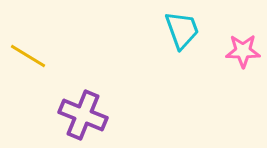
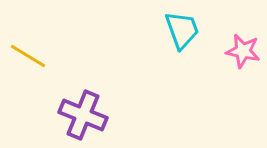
pink star: rotated 12 degrees clockwise
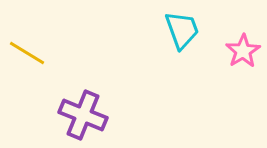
pink star: rotated 28 degrees clockwise
yellow line: moved 1 px left, 3 px up
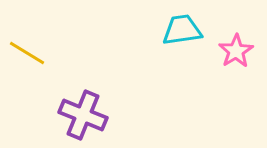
cyan trapezoid: rotated 78 degrees counterclockwise
pink star: moved 7 px left
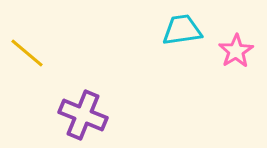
yellow line: rotated 9 degrees clockwise
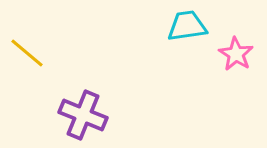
cyan trapezoid: moved 5 px right, 4 px up
pink star: moved 3 px down; rotated 8 degrees counterclockwise
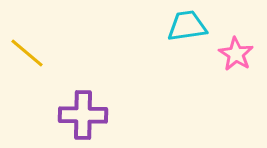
purple cross: rotated 21 degrees counterclockwise
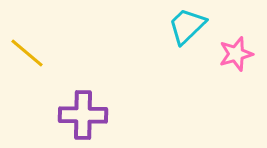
cyan trapezoid: rotated 36 degrees counterclockwise
pink star: rotated 24 degrees clockwise
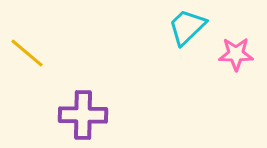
cyan trapezoid: moved 1 px down
pink star: rotated 16 degrees clockwise
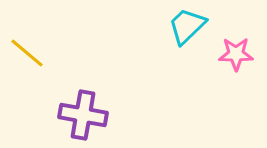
cyan trapezoid: moved 1 px up
purple cross: rotated 9 degrees clockwise
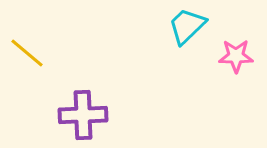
pink star: moved 2 px down
purple cross: rotated 12 degrees counterclockwise
